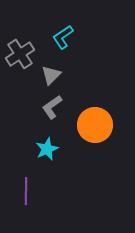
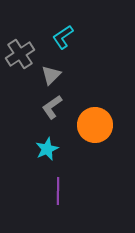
purple line: moved 32 px right
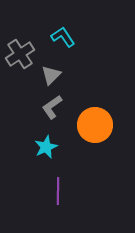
cyan L-shape: rotated 90 degrees clockwise
cyan star: moved 1 px left, 2 px up
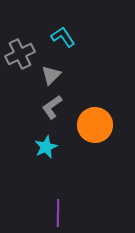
gray cross: rotated 8 degrees clockwise
purple line: moved 22 px down
